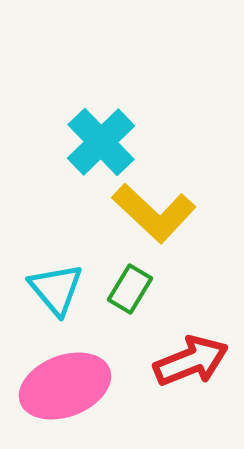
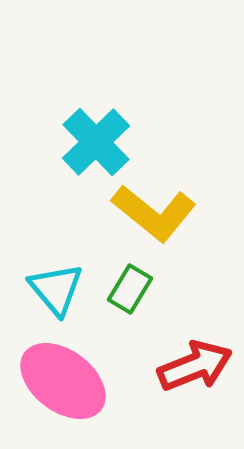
cyan cross: moved 5 px left
yellow L-shape: rotated 4 degrees counterclockwise
red arrow: moved 4 px right, 5 px down
pink ellipse: moved 2 px left, 5 px up; rotated 58 degrees clockwise
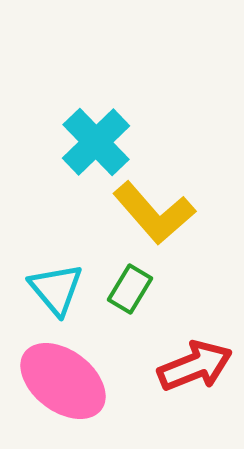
yellow L-shape: rotated 10 degrees clockwise
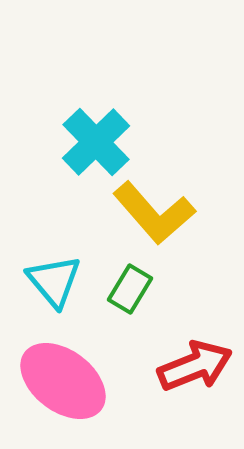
cyan triangle: moved 2 px left, 8 px up
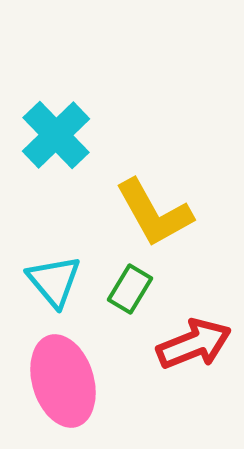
cyan cross: moved 40 px left, 7 px up
yellow L-shape: rotated 12 degrees clockwise
red arrow: moved 1 px left, 22 px up
pink ellipse: rotated 36 degrees clockwise
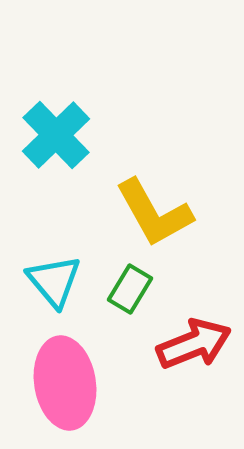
pink ellipse: moved 2 px right, 2 px down; rotated 8 degrees clockwise
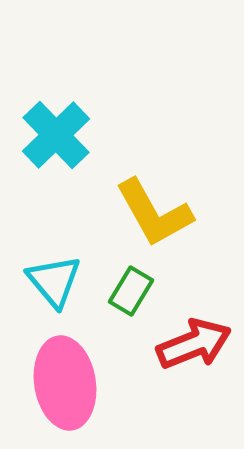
green rectangle: moved 1 px right, 2 px down
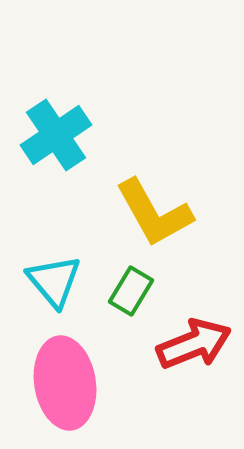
cyan cross: rotated 10 degrees clockwise
